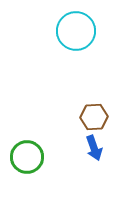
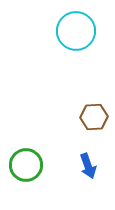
blue arrow: moved 6 px left, 18 px down
green circle: moved 1 px left, 8 px down
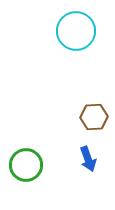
blue arrow: moved 7 px up
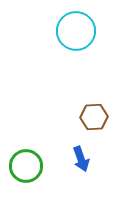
blue arrow: moved 7 px left
green circle: moved 1 px down
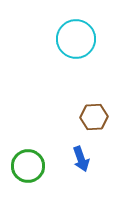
cyan circle: moved 8 px down
green circle: moved 2 px right
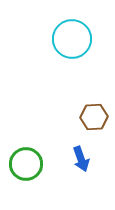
cyan circle: moved 4 px left
green circle: moved 2 px left, 2 px up
